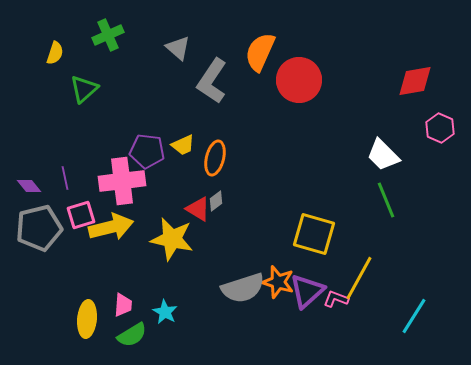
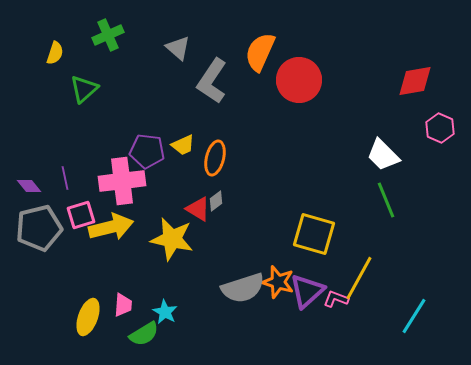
yellow ellipse: moved 1 px right, 2 px up; rotated 15 degrees clockwise
green semicircle: moved 12 px right, 1 px up
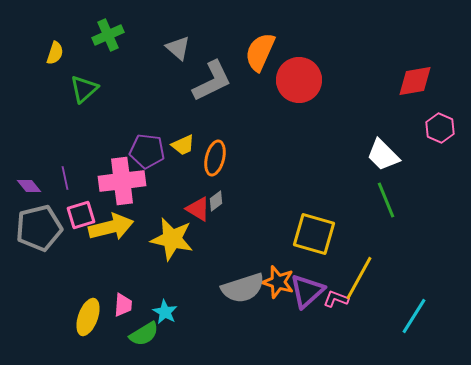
gray L-shape: rotated 150 degrees counterclockwise
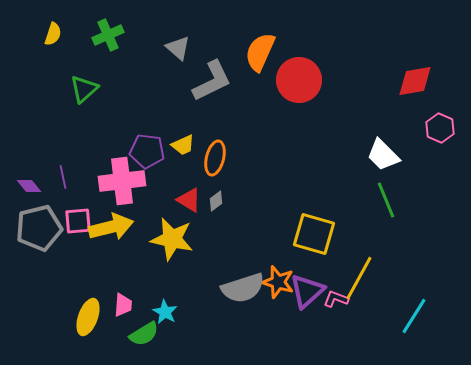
yellow semicircle: moved 2 px left, 19 px up
purple line: moved 2 px left, 1 px up
red triangle: moved 9 px left, 9 px up
pink square: moved 3 px left, 6 px down; rotated 12 degrees clockwise
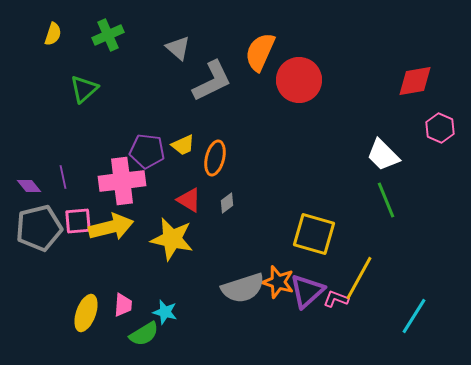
gray diamond: moved 11 px right, 2 px down
cyan star: rotated 15 degrees counterclockwise
yellow ellipse: moved 2 px left, 4 px up
